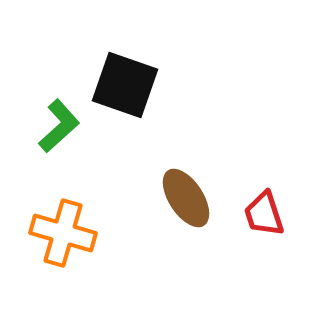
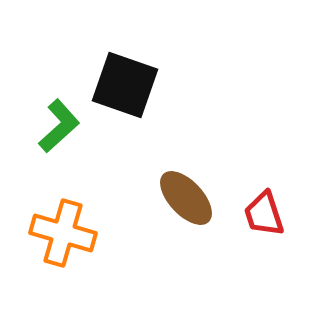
brown ellipse: rotated 10 degrees counterclockwise
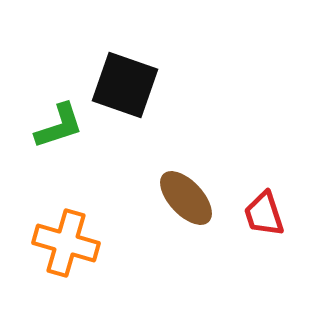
green L-shape: rotated 24 degrees clockwise
orange cross: moved 3 px right, 10 px down
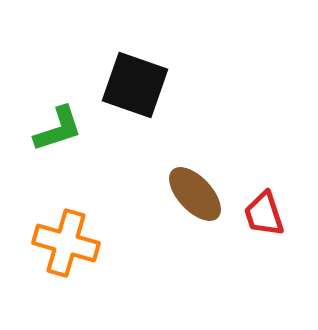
black square: moved 10 px right
green L-shape: moved 1 px left, 3 px down
brown ellipse: moved 9 px right, 4 px up
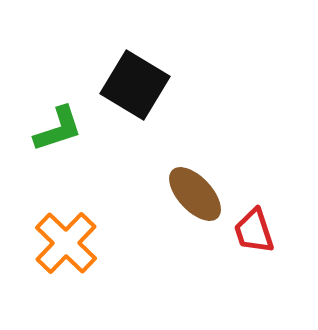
black square: rotated 12 degrees clockwise
red trapezoid: moved 10 px left, 17 px down
orange cross: rotated 28 degrees clockwise
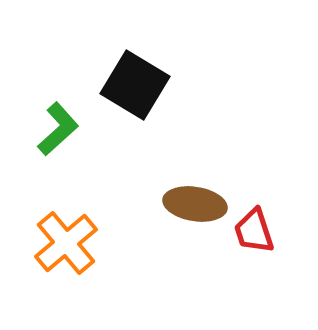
green L-shape: rotated 24 degrees counterclockwise
brown ellipse: moved 10 px down; rotated 38 degrees counterclockwise
orange cross: rotated 6 degrees clockwise
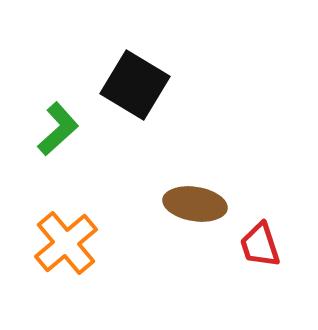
red trapezoid: moved 6 px right, 14 px down
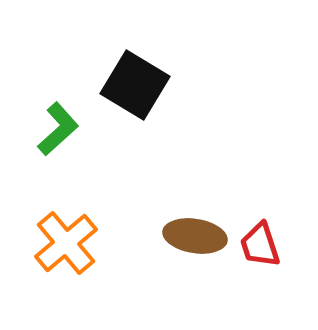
brown ellipse: moved 32 px down
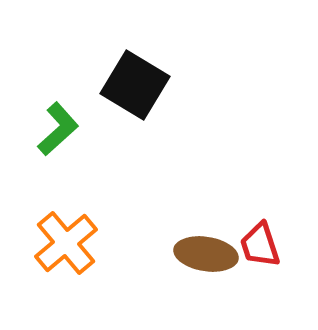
brown ellipse: moved 11 px right, 18 px down
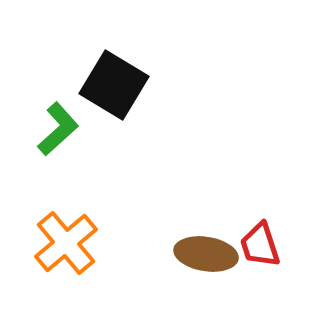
black square: moved 21 px left
